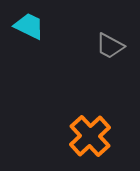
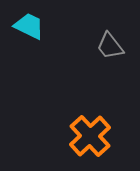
gray trapezoid: rotated 24 degrees clockwise
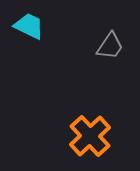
gray trapezoid: rotated 108 degrees counterclockwise
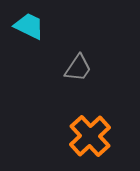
gray trapezoid: moved 32 px left, 22 px down
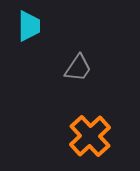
cyan trapezoid: rotated 64 degrees clockwise
